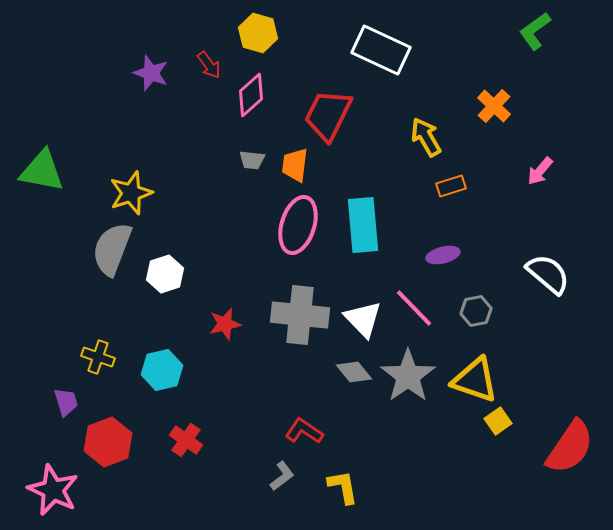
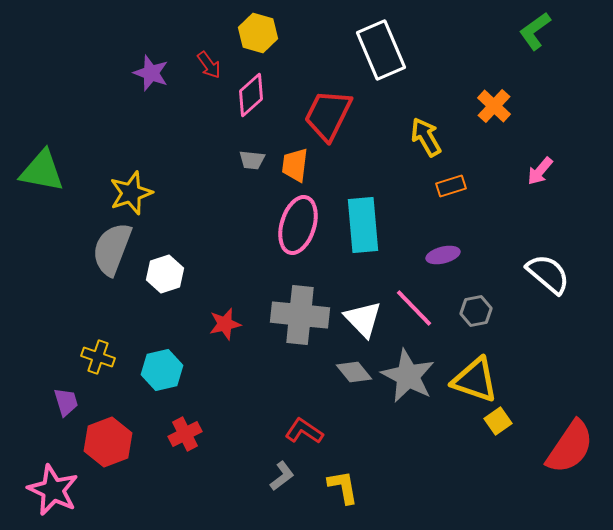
white rectangle: rotated 42 degrees clockwise
gray star: rotated 10 degrees counterclockwise
red cross: moved 1 px left, 6 px up; rotated 28 degrees clockwise
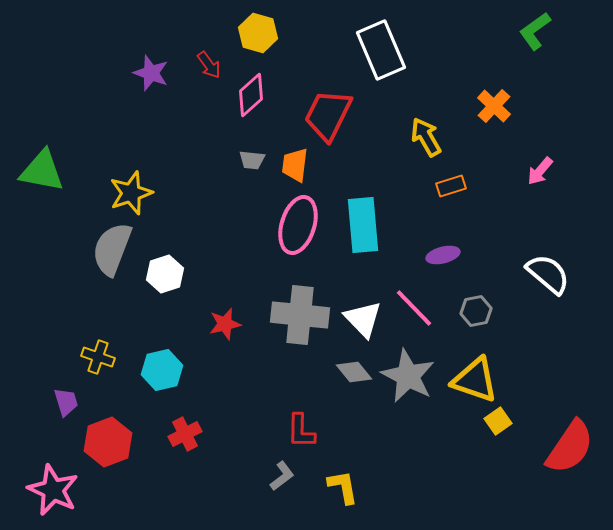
red L-shape: moved 3 px left; rotated 123 degrees counterclockwise
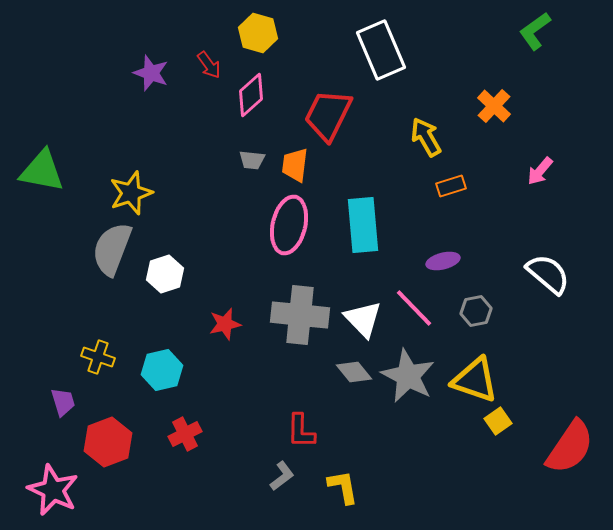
pink ellipse: moved 9 px left; rotated 4 degrees counterclockwise
purple ellipse: moved 6 px down
purple trapezoid: moved 3 px left
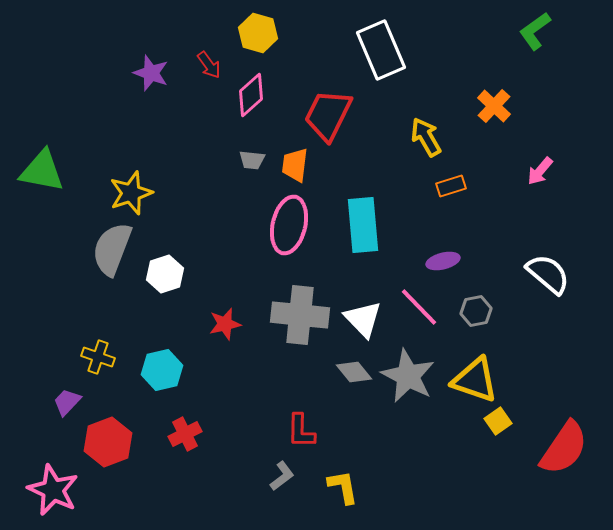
pink line: moved 5 px right, 1 px up
purple trapezoid: moved 4 px right; rotated 120 degrees counterclockwise
red semicircle: moved 6 px left, 1 px down
